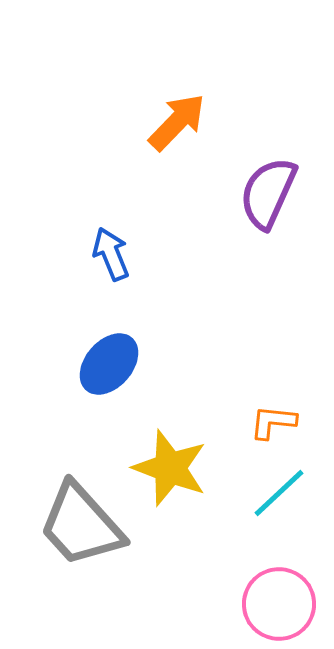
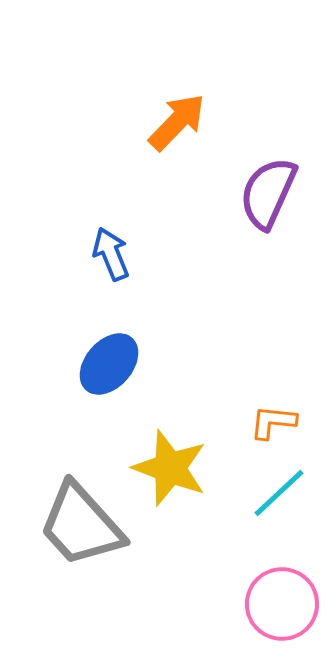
pink circle: moved 3 px right
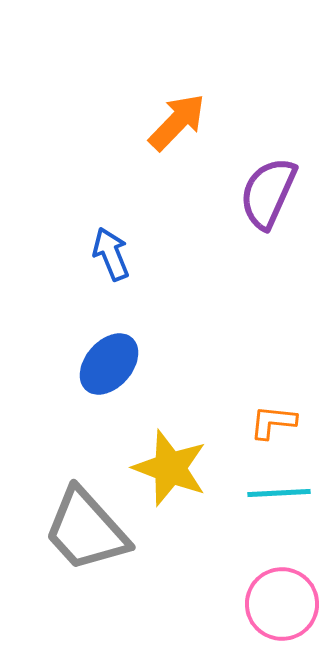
cyan line: rotated 40 degrees clockwise
gray trapezoid: moved 5 px right, 5 px down
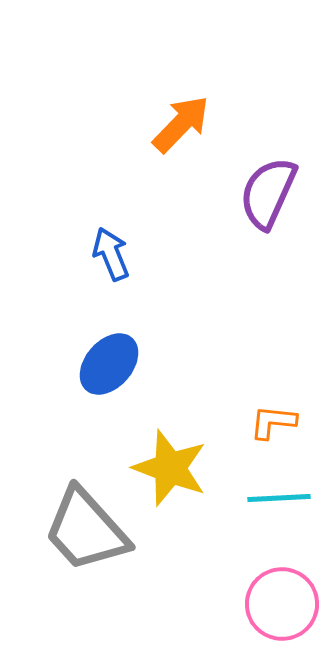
orange arrow: moved 4 px right, 2 px down
cyan line: moved 5 px down
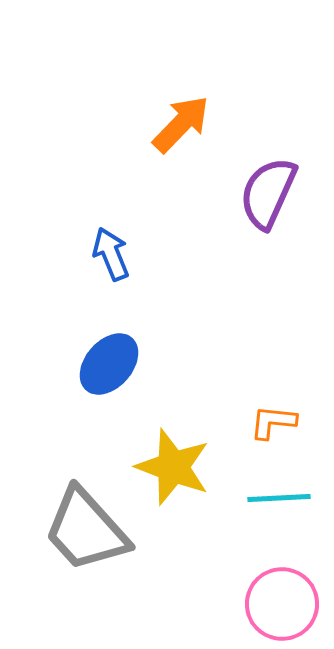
yellow star: moved 3 px right, 1 px up
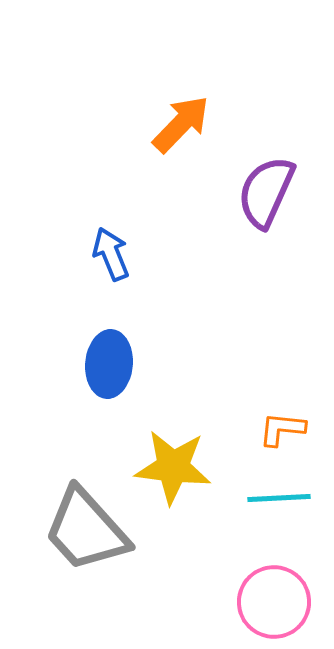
purple semicircle: moved 2 px left, 1 px up
blue ellipse: rotated 36 degrees counterclockwise
orange L-shape: moved 9 px right, 7 px down
yellow star: rotated 14 degrees counterclockwise
pink circle: moved 8 px left, 2 px up
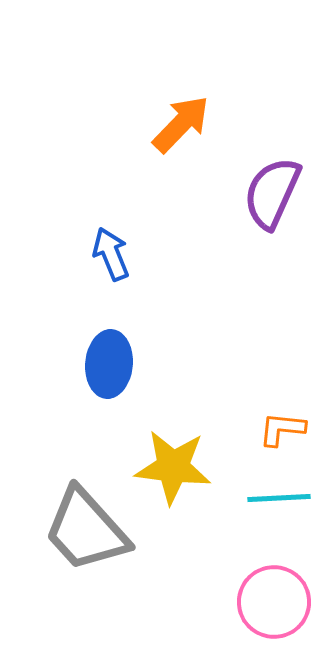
purple semicircle: moved 6 px right, 1 px down
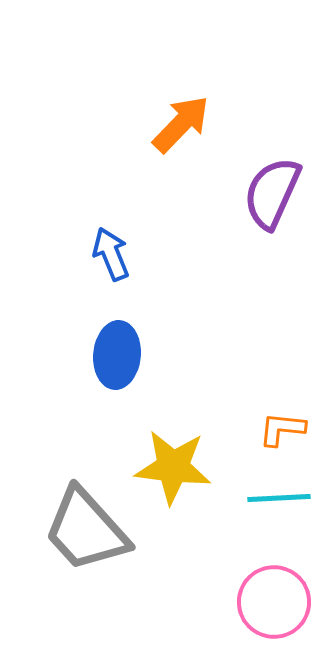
blue ellipse: moved 8 px right, 9 px up
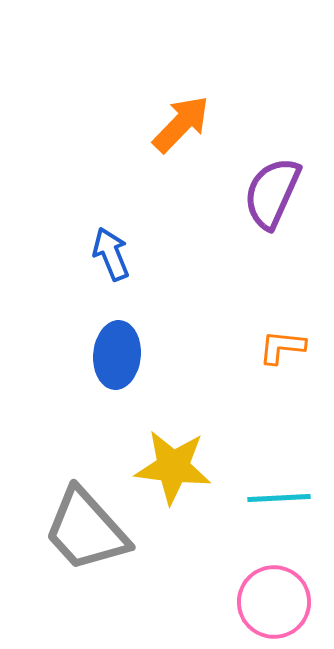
orange L-shape: moved 82 px up
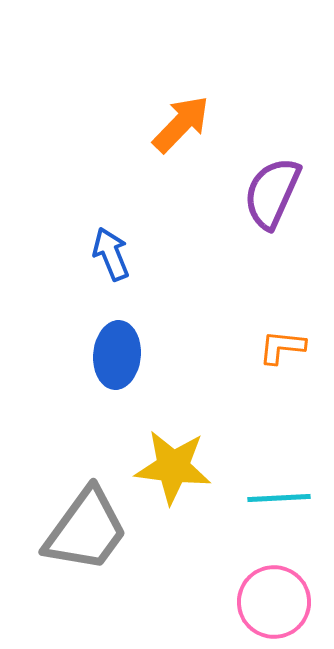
gray trapezoid: rotated 102 degrees counterclockwise
